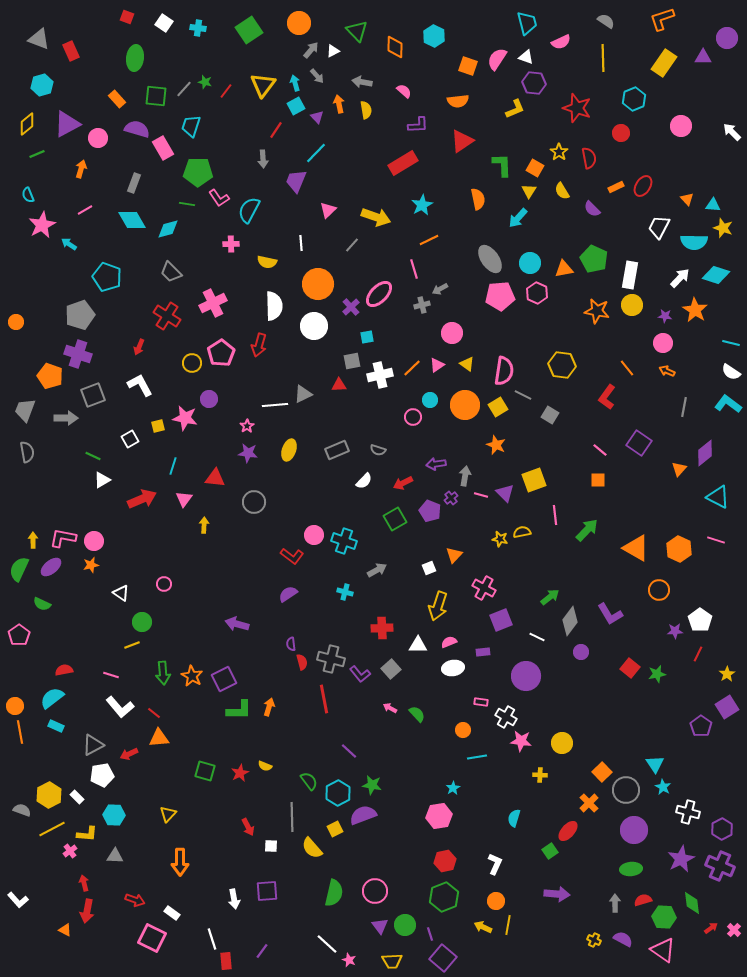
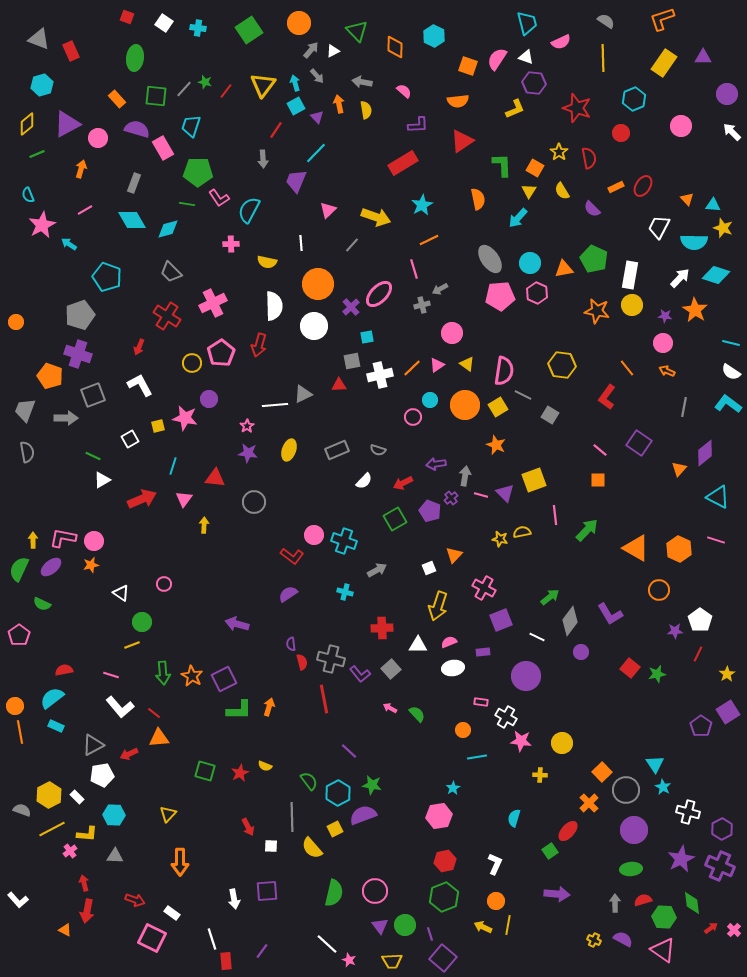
purple circle at (727, 38): moved 56 px down
purple square at (727, 707): moved 1 px right, 5 px down
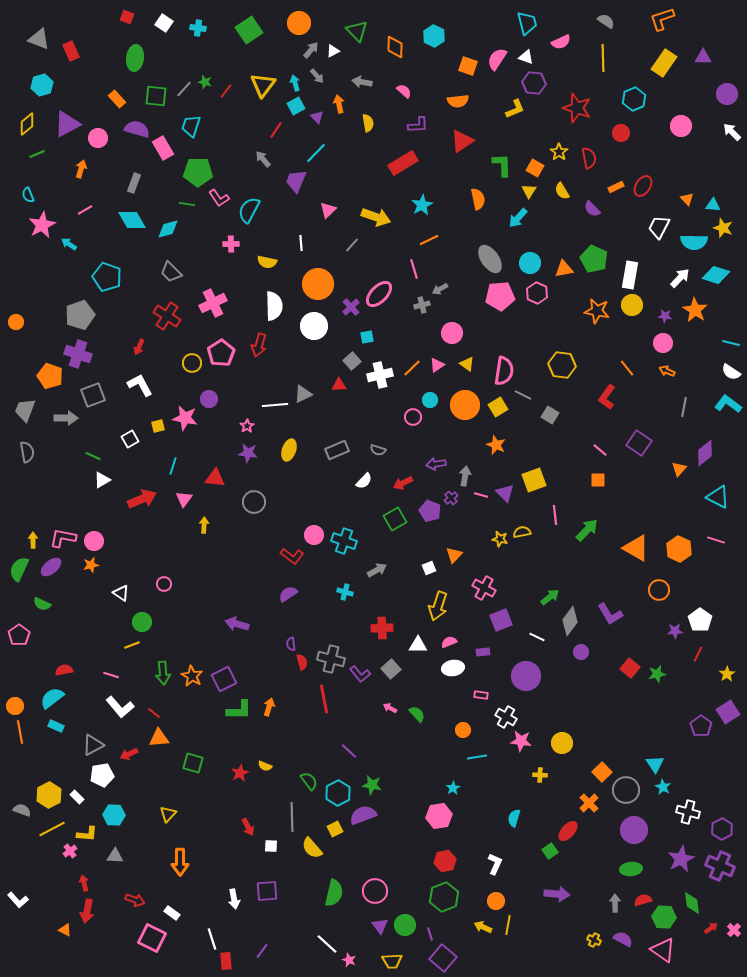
yellow semicircle at (366, 110): moved 2 px right, 13 px down
gray arrow at (263, 159): rotated 144 degrees clockwise
gray square at (352, 361): rotated 30 degrees counterclockwise
pink rectangle at (481, 702): moved 7 px up
green square at (205, 771): moved 12 px left, 8 px up
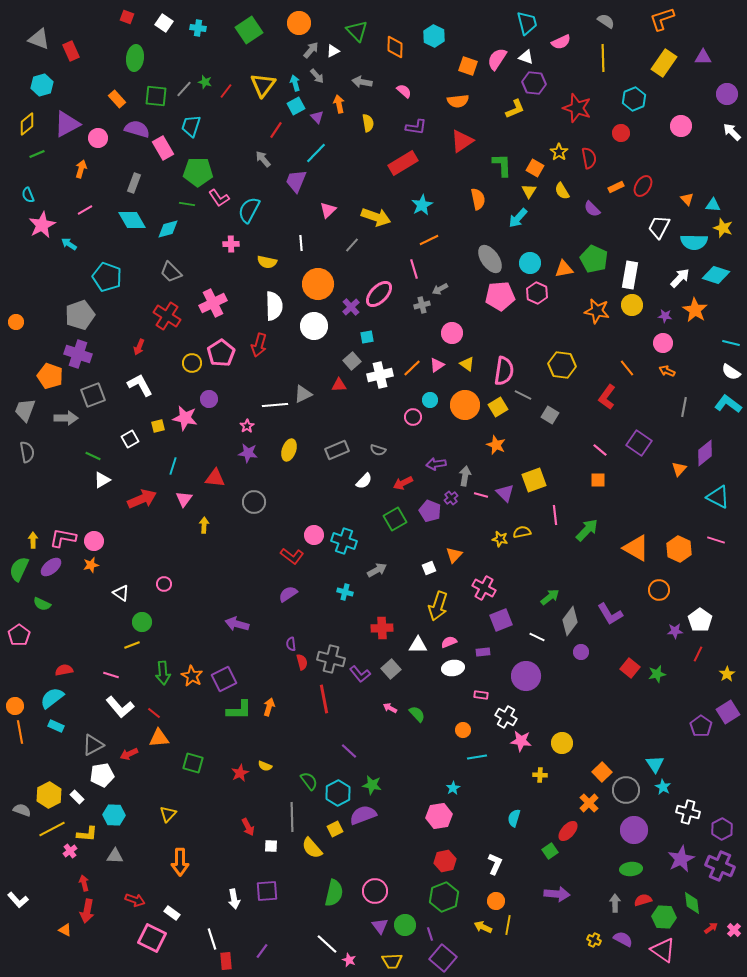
purple L-shape at (418, 125): moved 2 px left, 2 px down; rotated 10 degrees clockwise
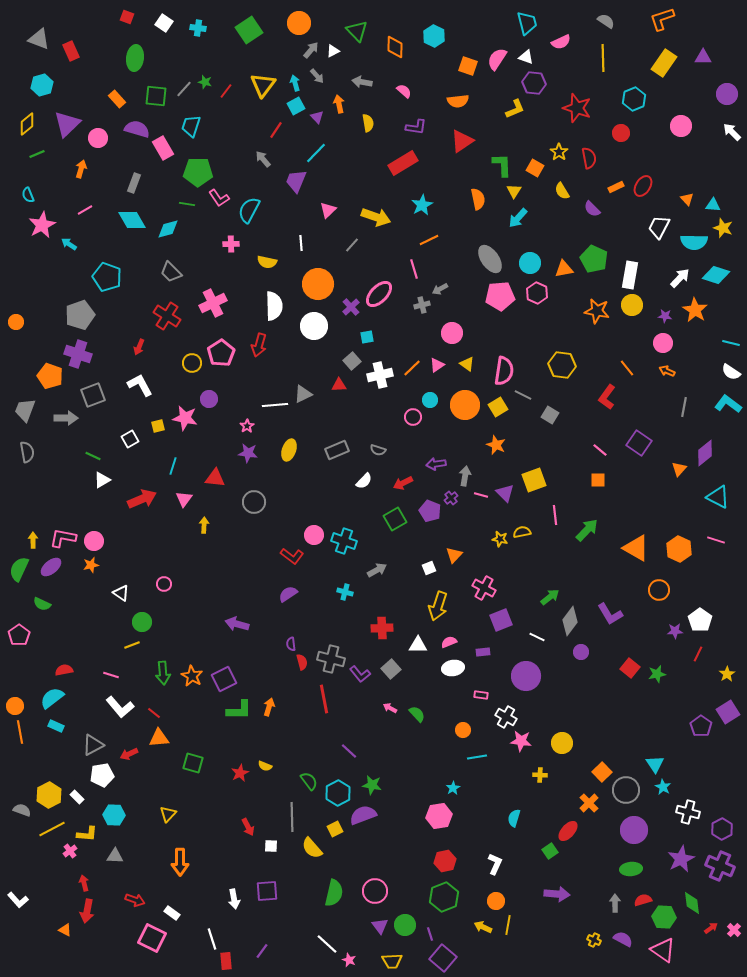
purple triangle at (67, 124): rotated 16 degrees counterclockwise
yellow triangle at (529, 191): moved 15 px left
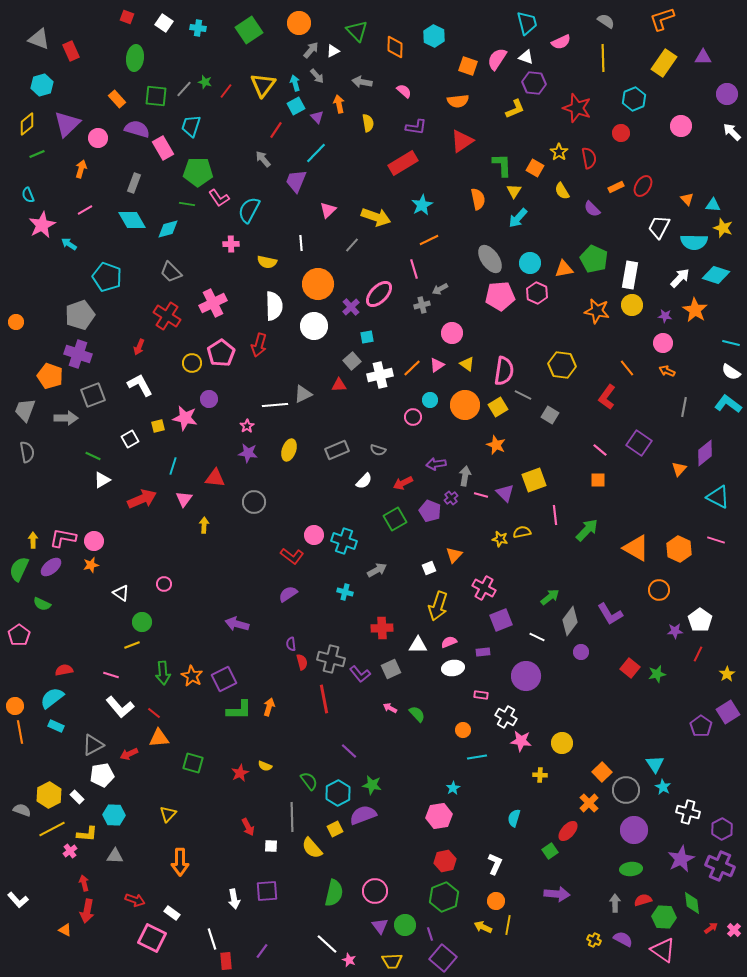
gray square at (391, 669): rotated 18 degrees clockwise
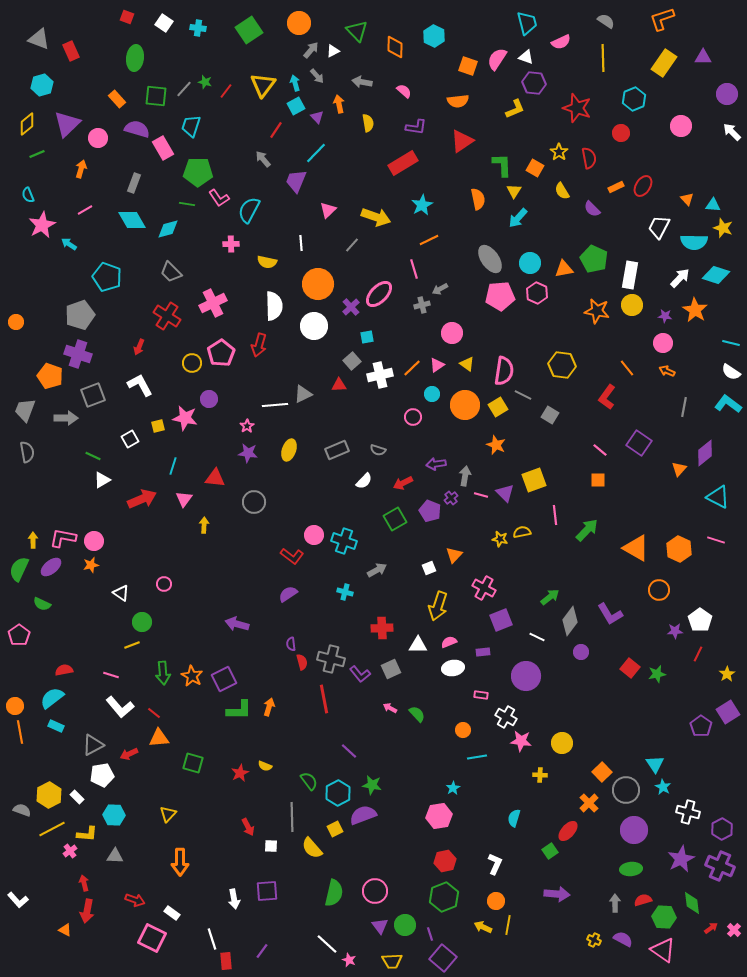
cyan circle at (430, 400): moved 2 px right, 6 px up
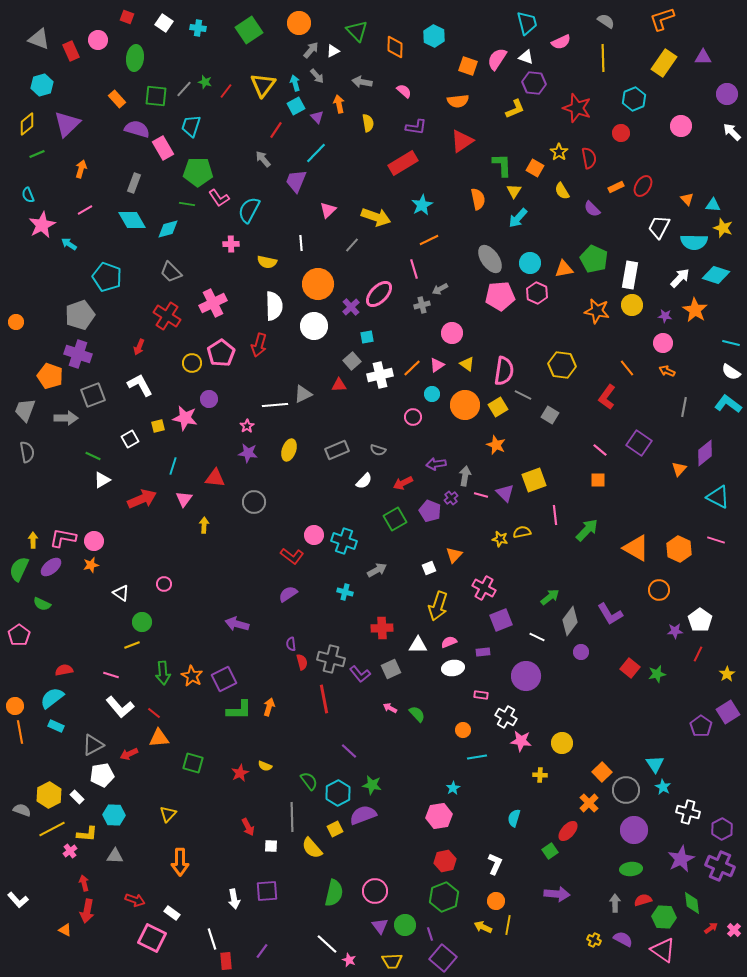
pink circle at (98, 138): moved 98 px up
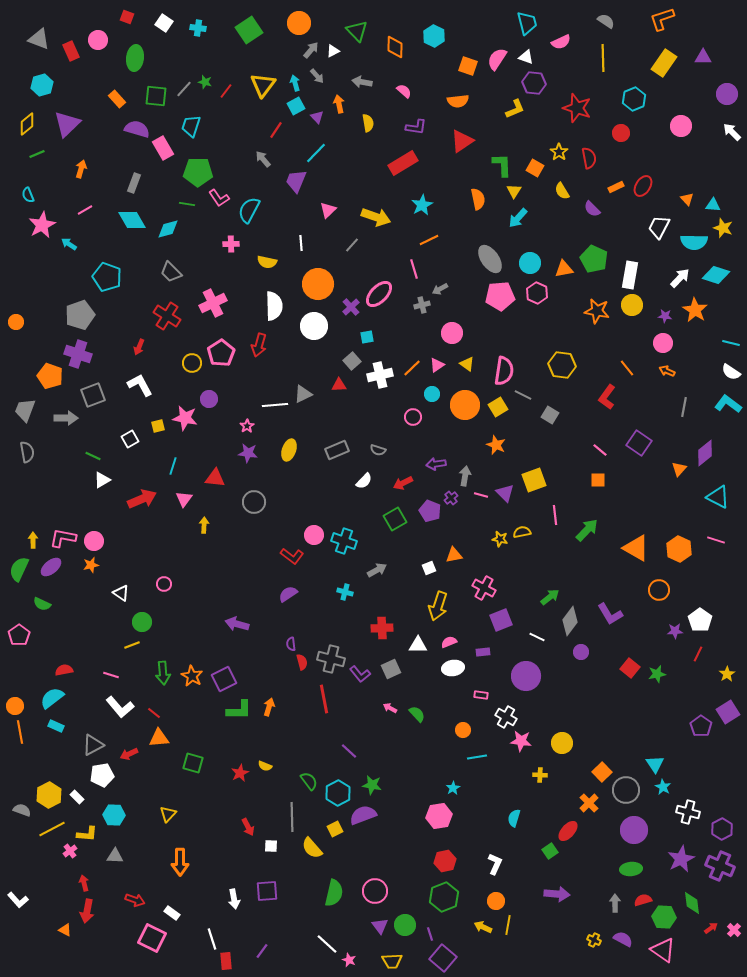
orange triangle at (454, 555): rotated 36 degrees clockwise
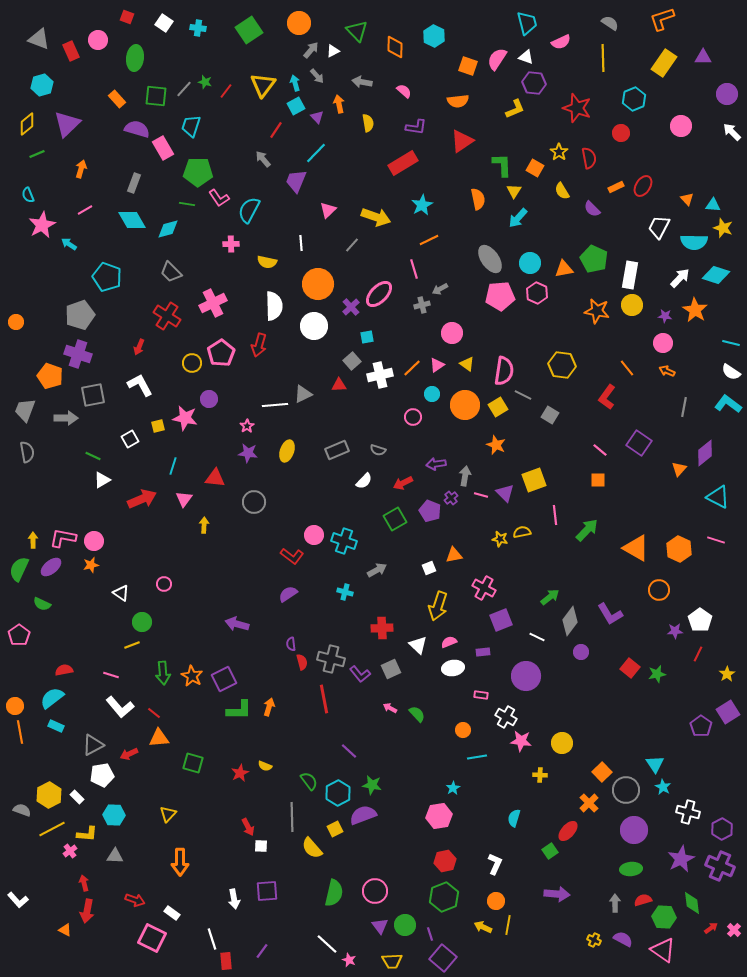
gray semicircle at (606, 21): moved 4 px right, 2 px down
gray square at (93, 395): rotated 10 degrees clockwise
yellow ellipse at (289, 450): moved 2 px left, 1 px down
white triangle at (418, 645): rotated 42 degrees clockwise
white square at (271, 846): moved 10 px left
